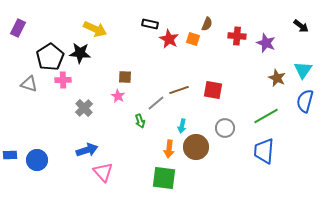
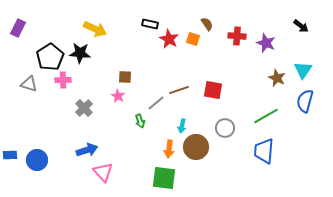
brown semicircle: rotated 56 degrees counterclockwise
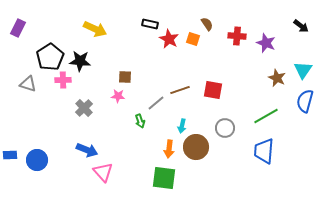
black star: moved 8 px down
gray triangle: moved 1 px left
brown line: moved 1 px right
pink star: rotated 24 degrees counterclockwise
blue arrow: rotated 40 degrees clockwise
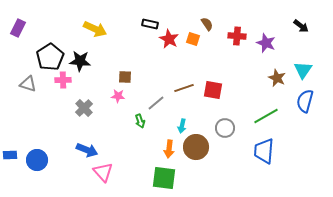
brown line: moved 4 px right, 2 px up
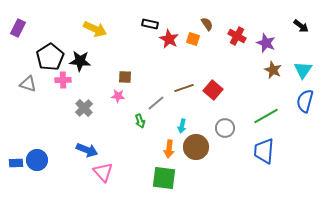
red cross: rotated 24 degrees clockwise
brown star: moved 4 px left, 8 px up
red square: rotated 30 degrees clockwise
blue rectangle: moved 6 px right, 8 px down
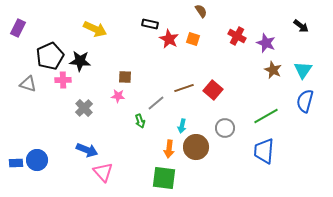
brown semicircle: moved 6 px left, 13 px up
black pentagon: moved 1 px up; rotated 8 degrees clockwise
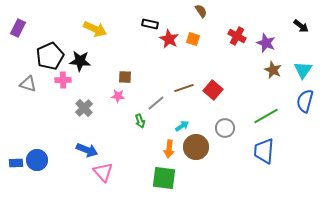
cyan arrow: rotated 136 degrees counterclockwise
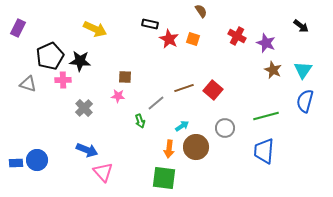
green line: rotated 15 degrees clockwise
